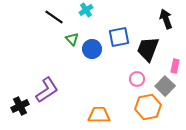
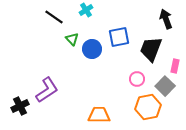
black trapezoid: moved 3 px right
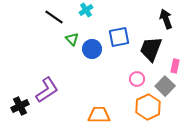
orange hexagon: rotated 15 degrees counterclockwise
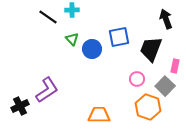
cyan cross: moved 14 px left; rotated 32 degrees clockwise
black line: moved 6 px left
orange hexagon: rotated 15 degrees counterclockwise
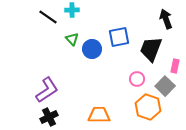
black cross: moved 29 px right, 11 px down
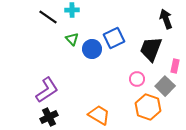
blue square: moved 5 px left, 1 px down; rotated 15 degrees counterclockwise
orange trapezoid: rotated 30 degrees clockwise
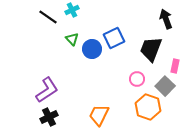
cyan cross: rotated 24 degrees counterclockwise
orange trapezoid: rotated 95 degrees counterclockwise
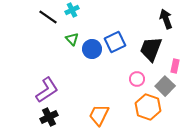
blue square: moved 1 px right, 4 px down
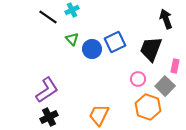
pink circle: moved 1 px right
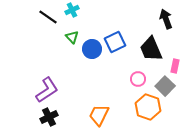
green triangle: moved 2 px up
black trapezoid: rotated 44 degrees counterclockwise
